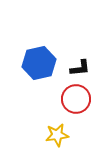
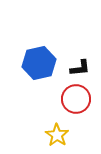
yellow star: rotated 30 degrees counterclockwise
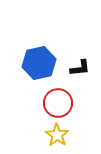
red circle: moved 18 px left, 4 px down
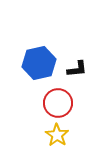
black L-shape: moved 3 px left, 1 px down
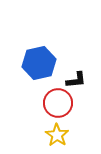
black L-shape: moved 1 px left, 11 px down
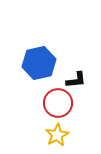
yellow star: rotated 10 degrees clockwise
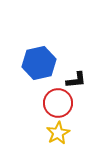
yellow star: moved 1 px right, 2 px up
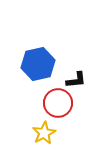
blue hexagon: moved 1 px left, 1 px down
yellow star: moved 14 px left
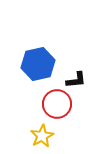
red circle: moved 1 px left, 1 px down
yellow star: moved 2 px left, 3 px down
